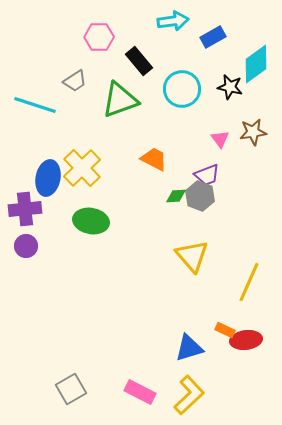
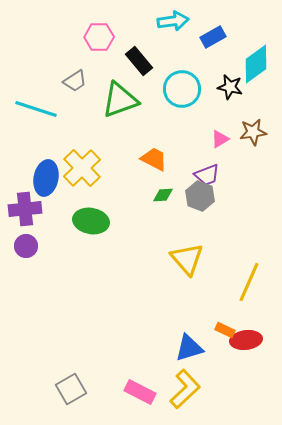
cyan line: moved 1 px right, 4 px down
pink triangle: rotated 36 degrees clockwise
blue ellipse: moved 2 px left
green diamond: moved 13 px left, 1 px up
yellow triangle: moved 5 px left, 3 px down
yellow L-shape: moved 4 px left, 6 px up
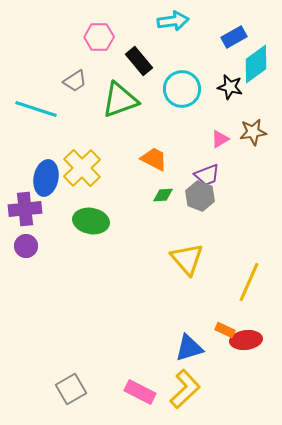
blue rectangle: moved 21 px right
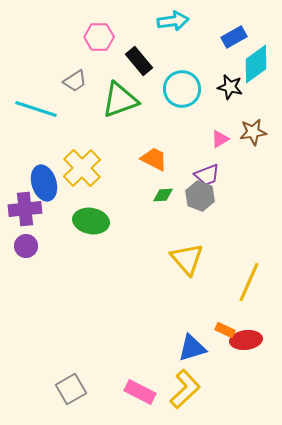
blue ellipse: moved 2 px left, 5 px down; rotated 28 degrees counterclockwise
blue triangle: moved 3 px right
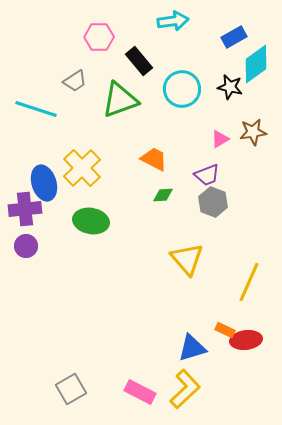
gray hexagon: moved 13 px right, 6 px down
